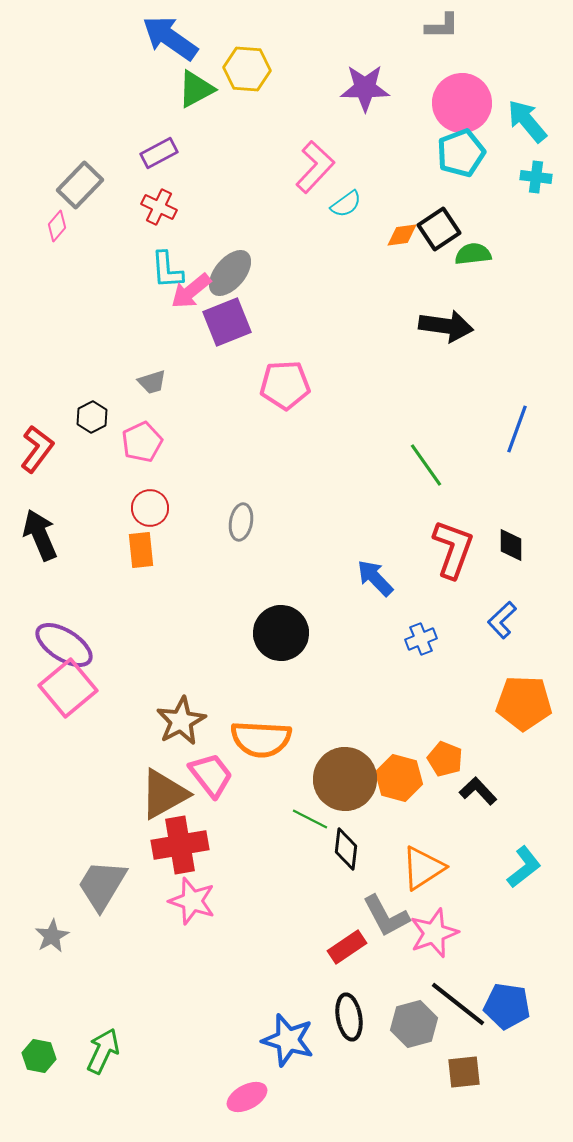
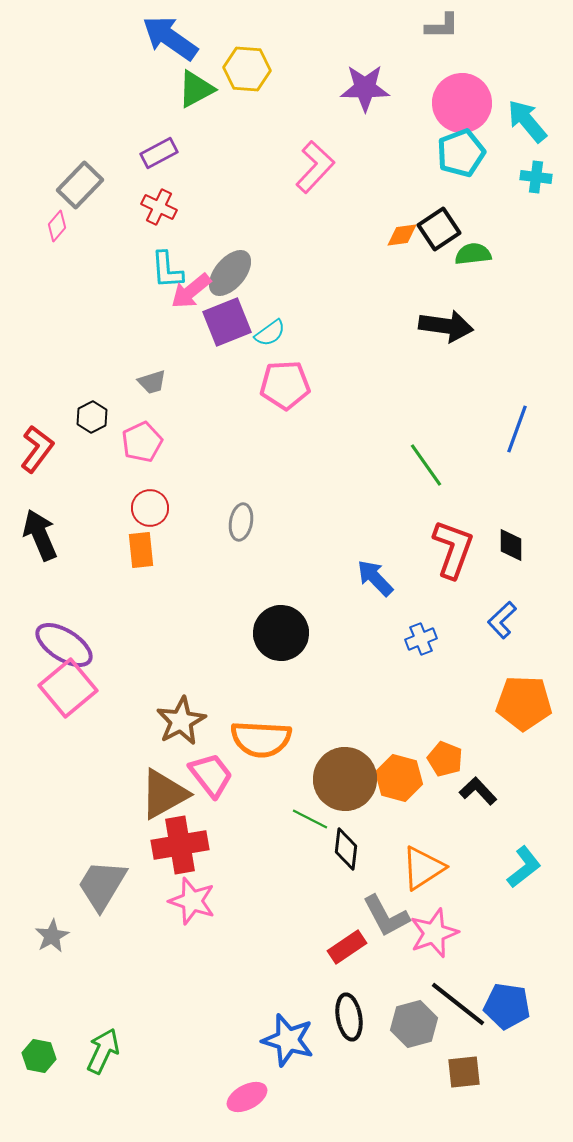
cyan semicircle at (346, 204): moved 76 px left, 129 px down
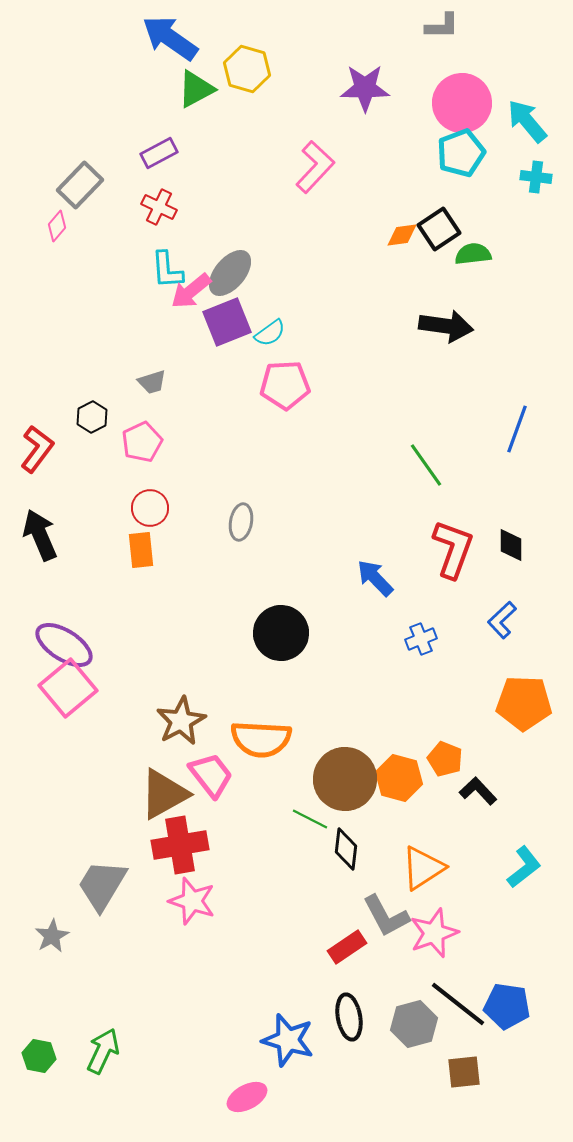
yellow hexagon at (247, 69): rotated 12 degrees clockwise
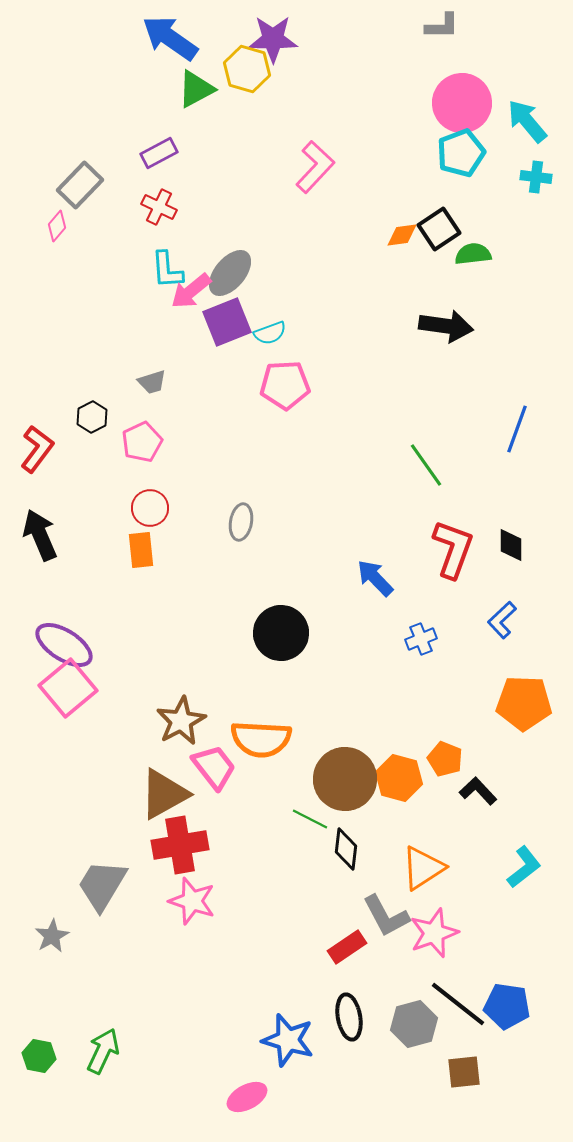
purple star at (365, 88): moved 92 px left, 49 px up
cyan semicircle at (270, 333): rotated 16 degrees clockwise
pink trapezoid at (211, 775): moved 3 px right, 8 px up
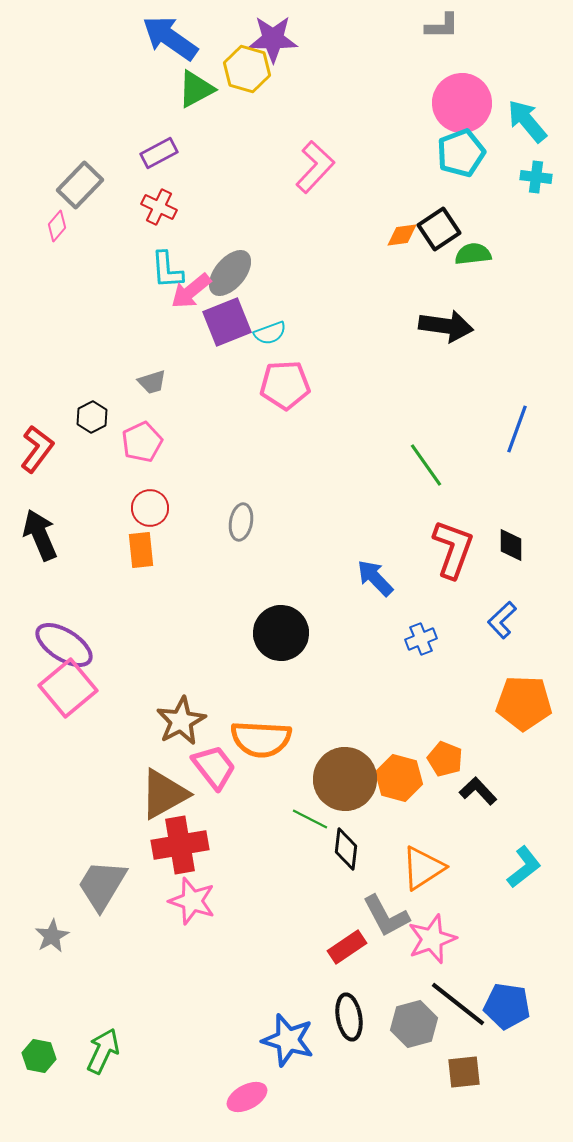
pink star at (434, 933): moved 2 px left, 6 px down
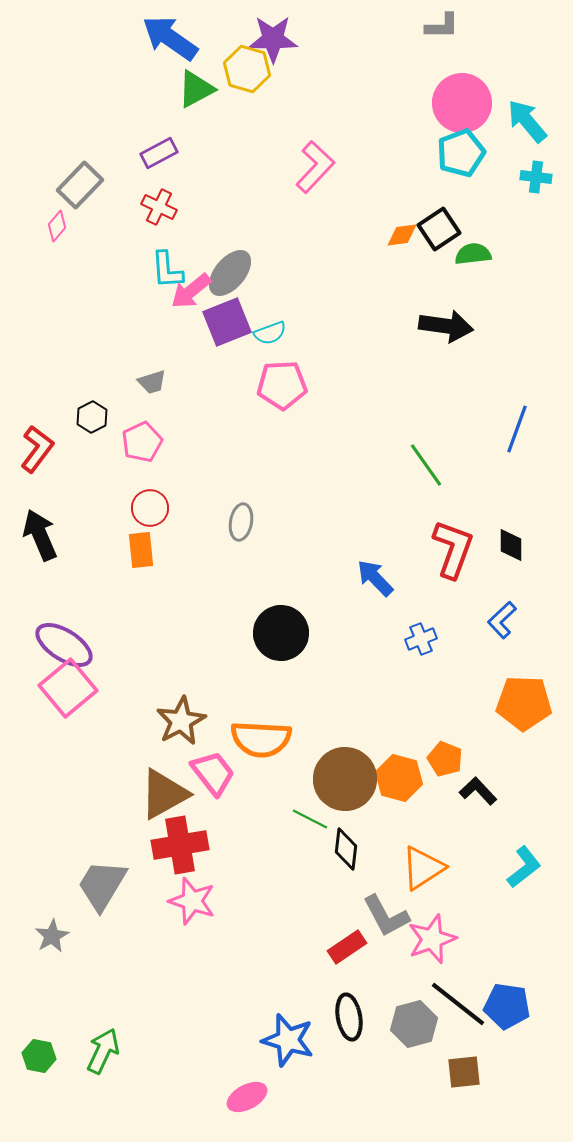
pink pentagon at (285, 385): moved 3 px left
pink trapezoid at (214, 767): moved 1 px left, 6 px down
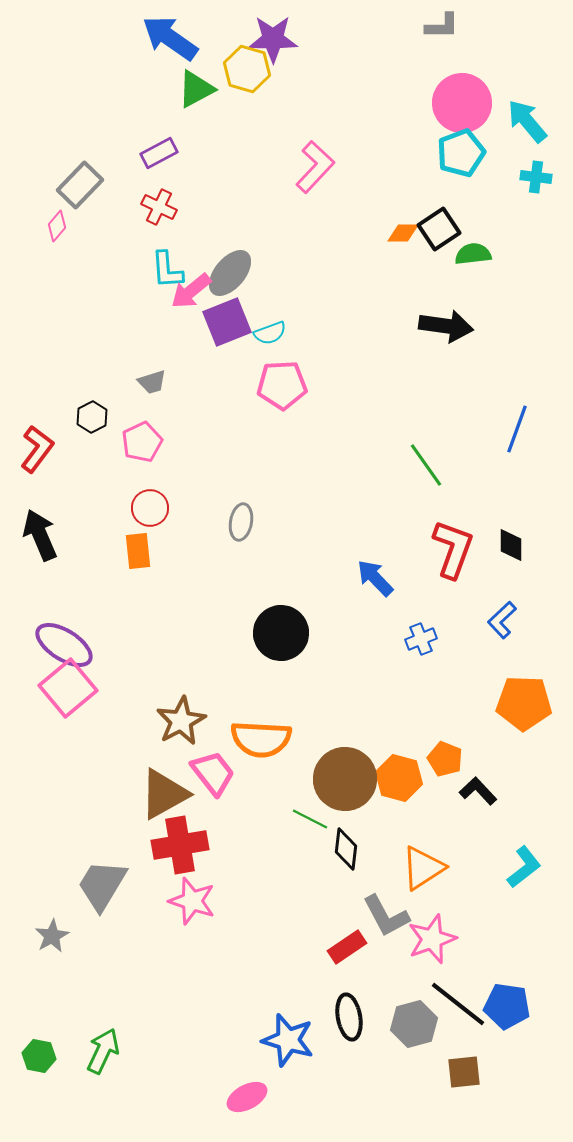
orange diamond at (402, 235): moved 1 px right, 2 px up; rotated 8 degrees clockwise
orange rectangle at (141, 550): moved 3 px left, 1 px down
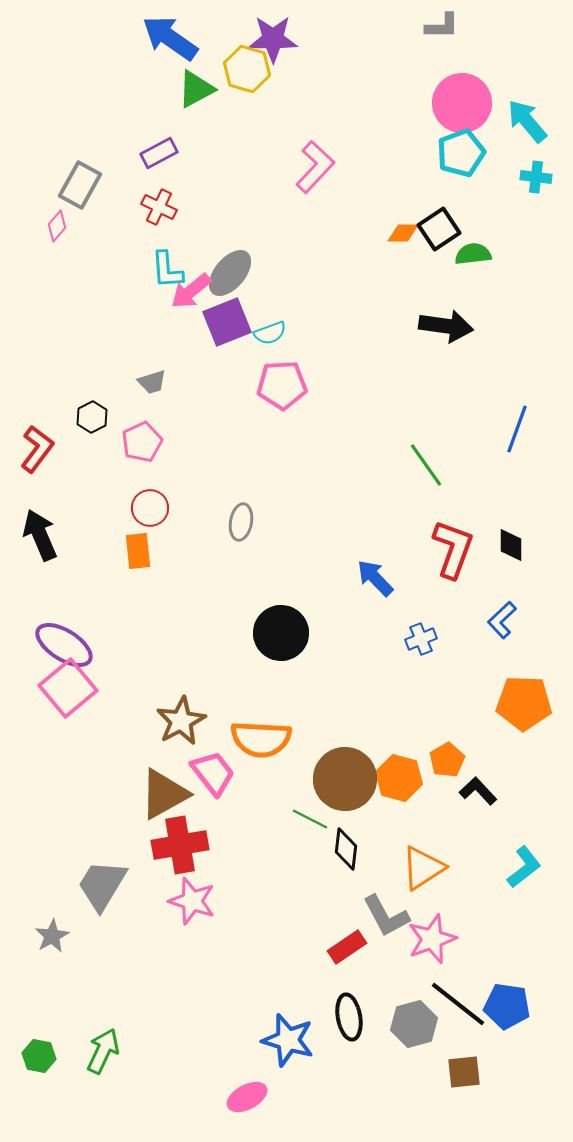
gray rectangle at (80, 185): rotated 15 degrees counterclockwise
orange pentagon at (445, 759): moved 2 px right, 1 px down; rotated 20 degrees clockwise
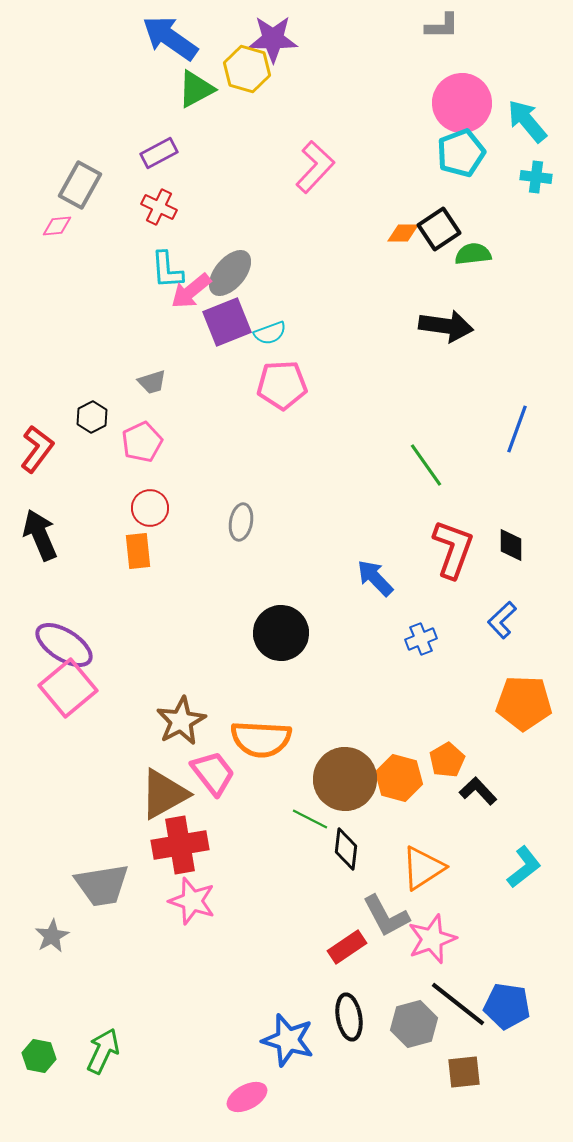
pink diamond at (57, 226): rotated 44 degrees clockwise
gray trapezoid at (102, 885): rotated 130 degrees counterclockwise
